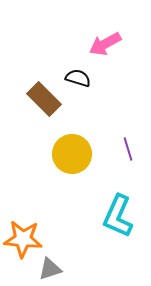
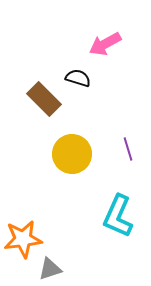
orange star: rotated 12 degrees counterclockwise
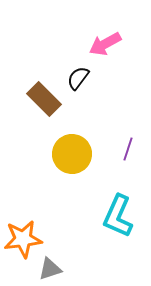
black semicircle: rotated 70 degrees counterclockwise
purple line: rotated 35 degrees clockwise
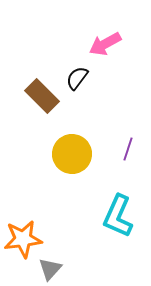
black semicircle: moved 1 px left
brown rectangle: moved 2 px left, 3 px up
gray triangle: rotated 30 degrees counterclockwise
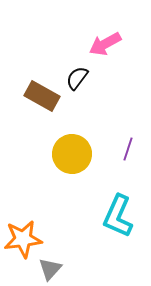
brown rectangle: rotated 16 degrees counterclockwise
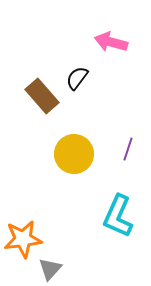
pink arrow: moved 6 px right, 2 px up; rotated 44 degrees clockwise
brown rectangle: rotated 20 degrees clockwise
yellow circle: moved 2 px right
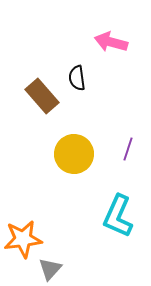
black semicircle: rotated 45 degrees counterclockwise
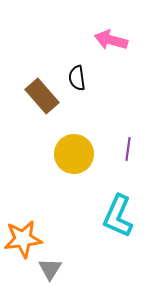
pink arrow: moved 2 px up
purple line: rotated 10 degrees counterclockwise
gray triangle: rotated 10 degrees counterclockwise
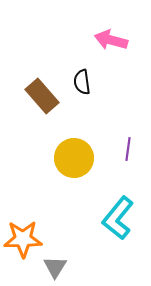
black semicircle: moved 5 px right, 4 px down
yellow circle: moved 4 px down
cyan L-shape: moved 2 px down; rotated 15 degrees clockwise
orange star: rotated 6 degrees clockwise
gray triangle: moved 5 px right, 2 px up
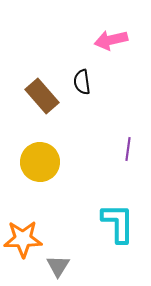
pink arrow: rotated 28 degrees counterclockwise
yellow circle: moved 34 px left, 4 px down
cyan L-shape: moved 5 px down; rotated 141 degrees clockwise
gray triangle: moved 3 px right, 1 px up
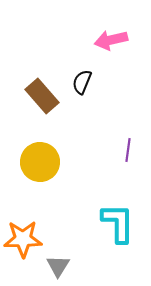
black semicircle: rotated 30 degrees clockwise
purple line: moved 1 px down
